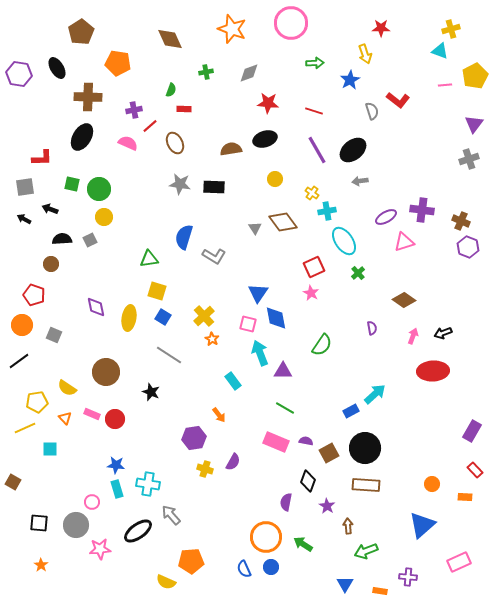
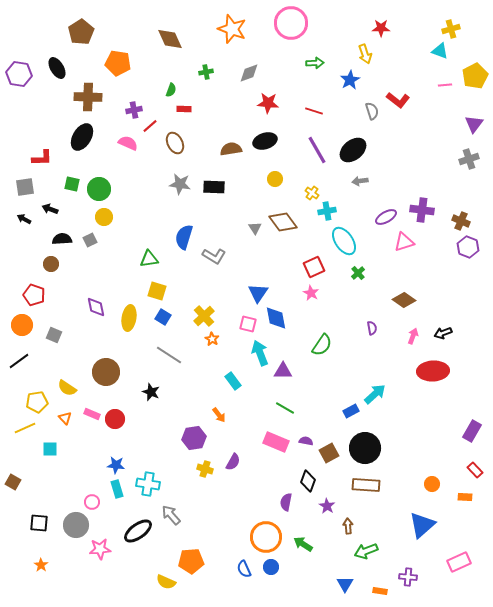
black ellipse at (265, 139): moved 2 px down
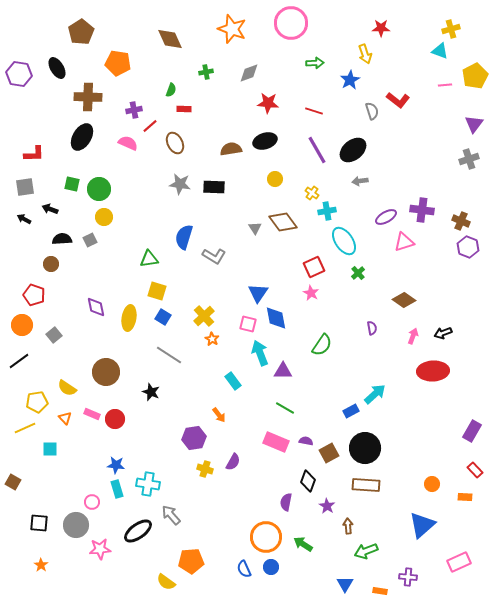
red L-shape at (42, 158): moved 8 px left, 4 px up
gray square at (54, 335): rotated 28 degrees clockwise
yellow semicircle at (166, 582): rotated 12 degrees clockwise
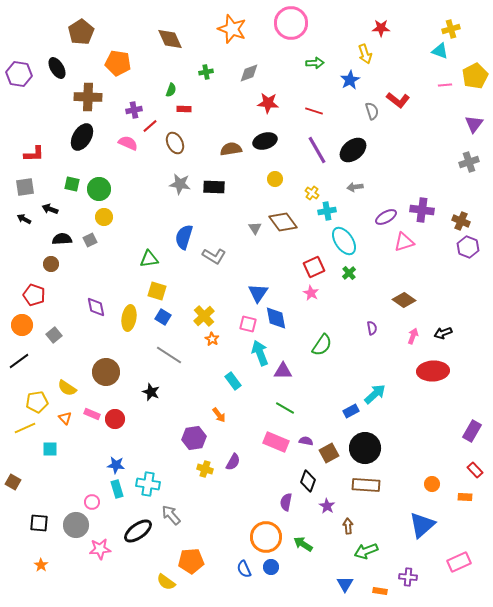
gray cross at (469, 159): moved 3 px down
gray arrow at (360, 181): moved 5 px left, 6 px down
green cross at (358, 273): moved 9 px left
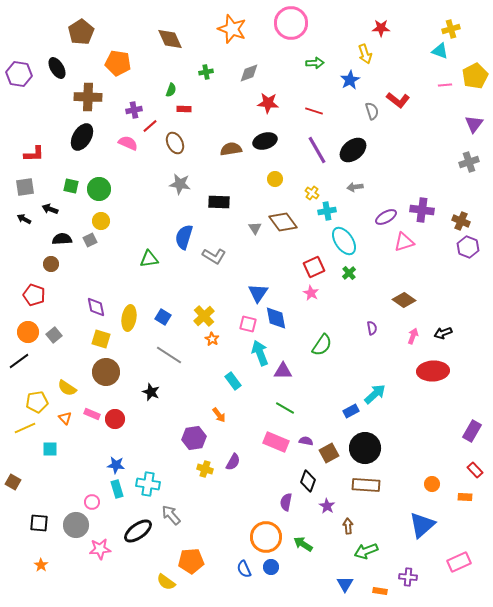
green square at (72, 184): moved 1 px left, 2 px down
black rectangle at (214, 187): moved 5 px right, 15 px down
yellow circle at (104, 217): moved 3 px left, 4 px down
yellow square at (157, 291): moved 56 px left, 48 px down
orange circle at (22, 325): moved 6 px right, 7 px down
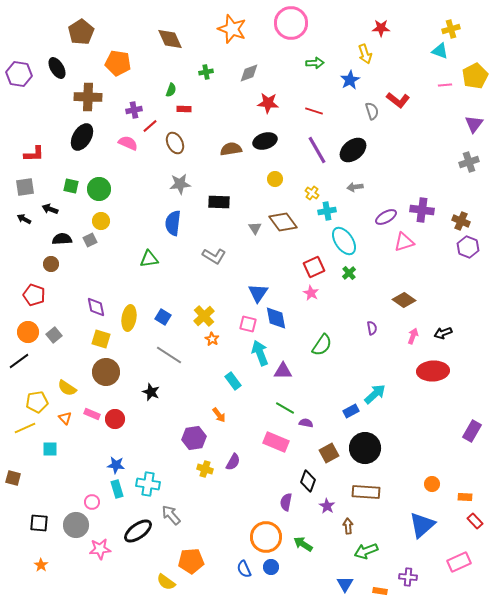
gray star at (180, 184): rotated 15 degrees counterclockwise
blue semicircle at (184, 237): moved 11 px left, 14 px up; rotated 10 degrees counterclockwise
purple semicircle at (306, 441): moved 18 px up
red rectangle at (475, 470): moved 51 px down
brown square at (13, 482): moved 4 px up; rotated 14 degrees counterclockwise
brown rectangle at (366, 485): moved 7 px down
